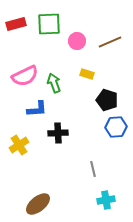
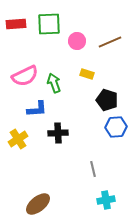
red rectangle: rotated 12 degrees clockwise
yellow cross: moved 1 px left, 6 px up
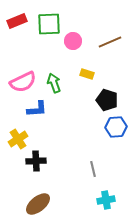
red rectangle: moved 1 px right, 3 px up; rotated 18 degrees counterclockwise
pink circle: moved 4 px left
pink semicircle: moved 2 px left, 6 px down
black cross: moved 22 px left, 28 px down
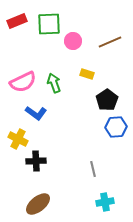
black pentagon: rotated 20 degrees clockwise
blue L-shape: moved 1 px left, 4 px down; rotated 40 degrees clockwise
yellow cross: rotated 30 degrees counterclockwise
cyan cross: moved 1 px left, 2 px down
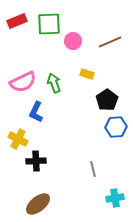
blue L-shape: moved 1 px up; rotated 80 degrees clockwise
cyan cross: moved 10 px right, 4 px up
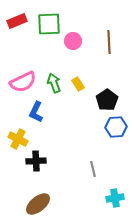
brown line: moved 1 px left; rotated 70 degrees counterclockwise
yellow rectangle: moved 9 px left, 10 px down; rotated 40 degrees clockwise
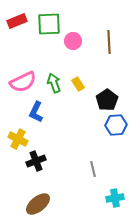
blue hexagon: moved 2 px up
black cross: rotated 18 degrees counterclockwise
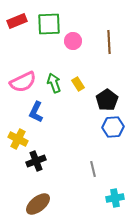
blue hexagon: moved 3 px left, 2 px down
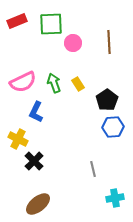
green square: moved 2 px right
pink circle: moved 2 px down
black cross: moved 2 px left; rotated 24 degrees counterclockwise
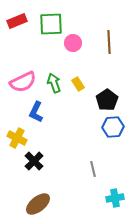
yellow cross: moved 1 px left, 1 px up
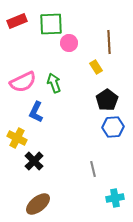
pink circle: moved 4 px left
yellow rectangle: moved 18 px right, 17 px up
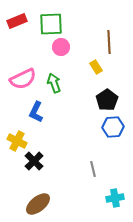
pink circle: moved 8 px left, 4 px down
pink semicircle: moved 3 px up
yellow cross: moved 3 px down
